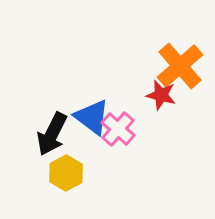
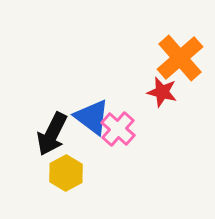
orange cross: moved 8 px up
red star: moved 1 px right, 3 px up
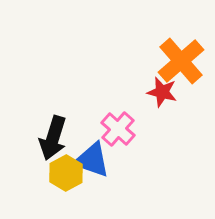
orange cross: moved 1 px right, 3 px down
blue triangle: moved 43 px down; rotated 18 degrees counterclockwise
black arrow: moved 1 px right, 4 px down; rotated 9 degrees counterclockwise
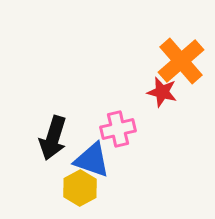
pink cross: rotated 36 degrees clockwise
yellow hexagon: moved 14 px right, 15 px down
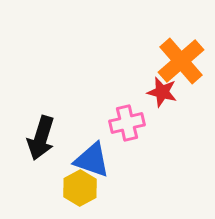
pink cross: moved 9 px right, 6 px up
black arrow: moved 12 px left
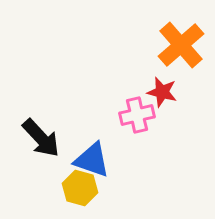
orange cross: moved 16 px up
pink cross: moved 10 px right, 8 px up
black arrow: rotated 60 degrees counterclockwise
yellow hexagon: rotated 16 degrees counterclockwise
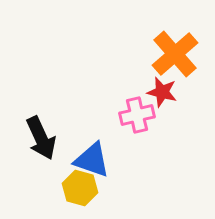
orange cross: moved 6 px left, 9 px down
black arrow: rotated 18 degrees clockwise
